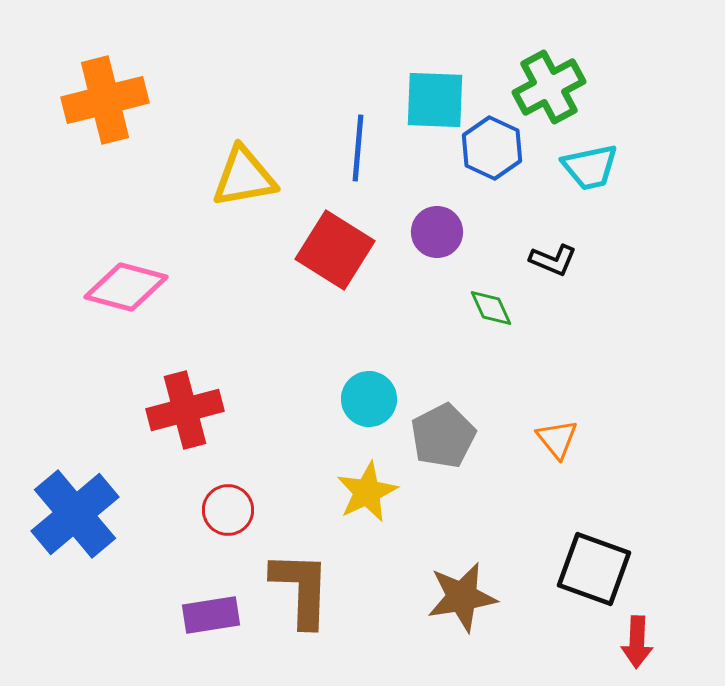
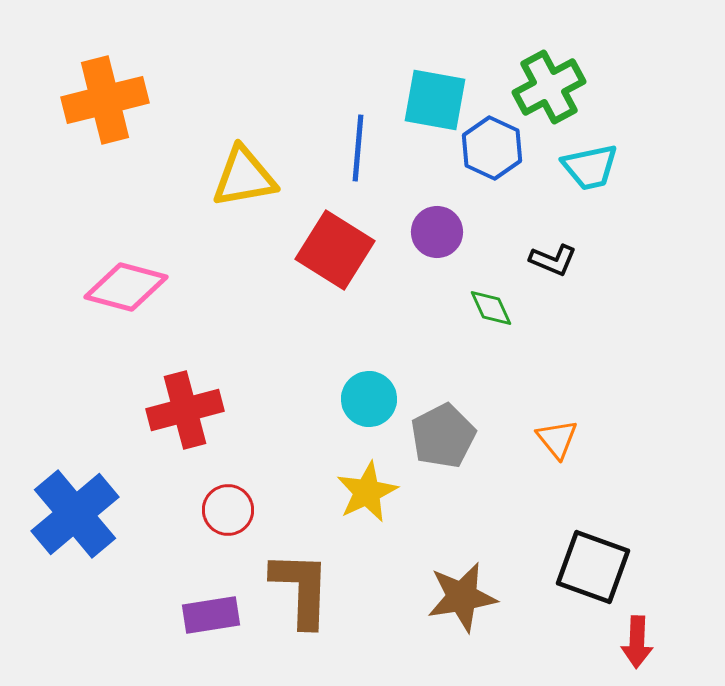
cyan square: rotated 8 degrees clockwise
black square: moved 1 px left, 2 px up
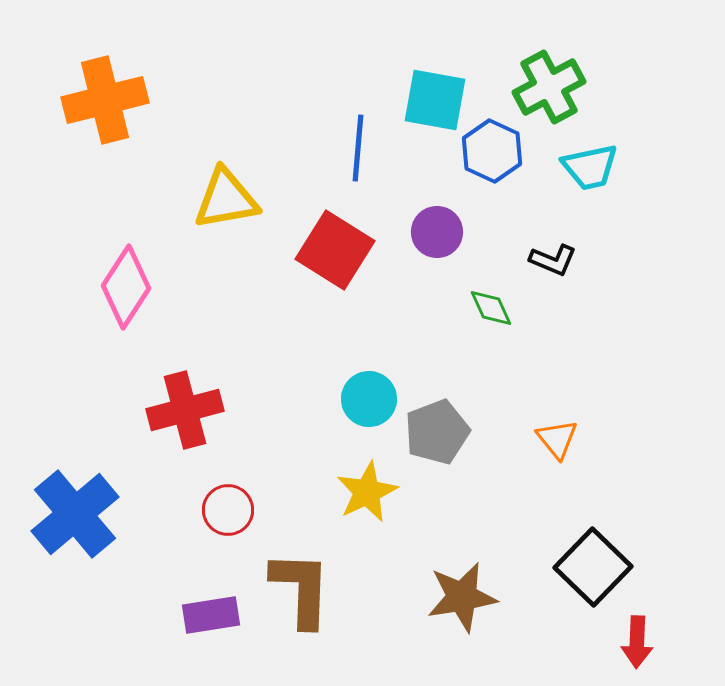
blue hexagon: moved 3 px down
yellow triangle: moved 18 px left, 22 px down
pink diamond: rotated 72 degrees counterclockwise
gray pentagon: moved 6 px left, 4 px up; rotated 6 degrees clockwise
black square: rotated 24 degrees clockwise
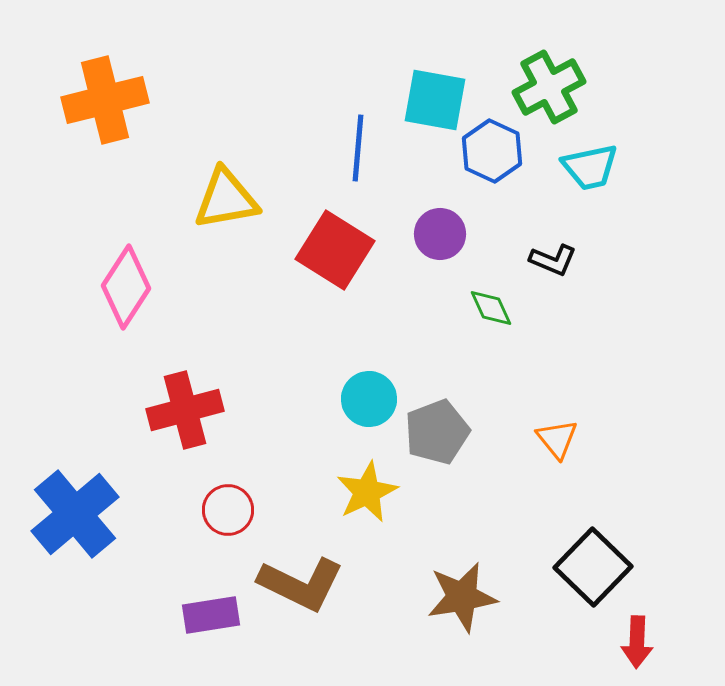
purple circle: moved 3 px right, 2 px down
brown L-shape: moved 5 px up; rotated 114 degrees clockwise
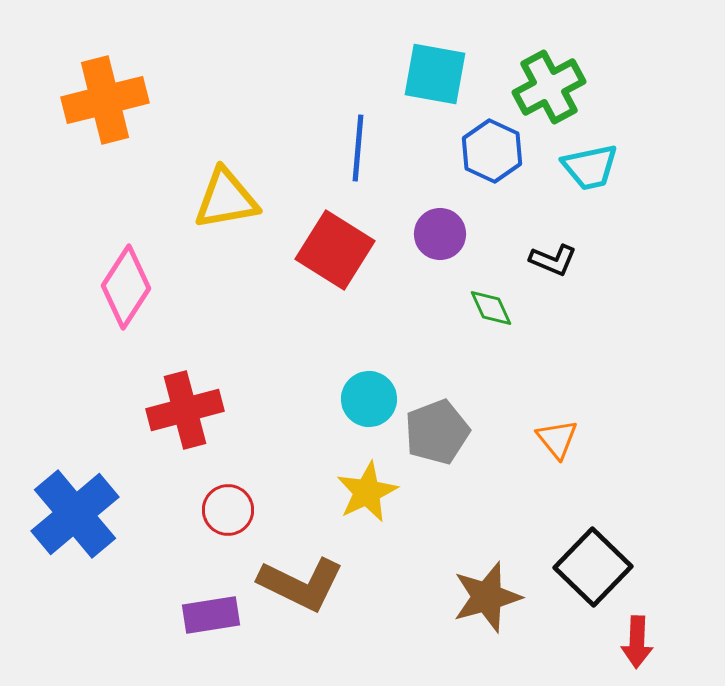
cyan square: moved 26 px up
brown star: moved 25 px right; rotated 6 degrees counterclockwise
